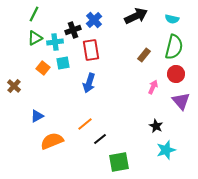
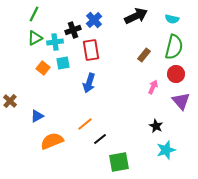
brown cross: moved 4 px left, 15 px down
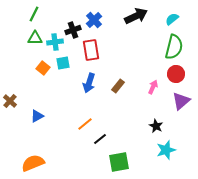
cyan semicircle: rotated 128 degrees clockwise
green triangle: rotated 28 degrees clockwise
brown rectangle: moved 26 px left, 31 px down
purple triangle: rotated 30 degrees clockwise
orange semicircle: moved 19 px left, 22 px down
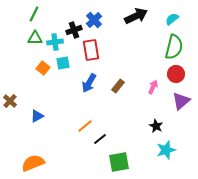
black cross: moved 1 px right
blue arrow: rotated 12 degrees clockwise
orange line: moved 2 px down
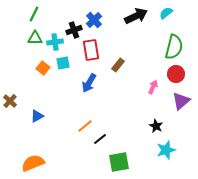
cyan semicircle: moved 6 px left, 6 px up
brown rectangle: moved 21 px up
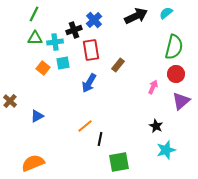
black line: rotated 40 degrees counterclockwise
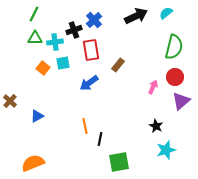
red circle: moved 1 px left, 3 px down
blue arrow: rotated 24 degrees clockwise
orange line: rotated 63 degrees counterclockwise
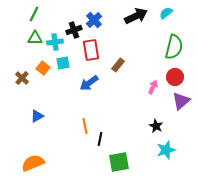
brown cross: moved 12 px right, 23 px up
